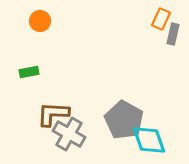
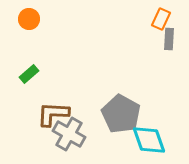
orange circle: moved 11 px left, 2 px up
gray rectangle: moved 4 px left, 5 px down; rotated 10 degrees counterclockwise
green rectangle: moved 2 px down; rotated 30 degrees counterclockwise
gray pentagon: moved 3 px left, 6 px up
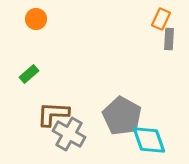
orange circle: moved 7 px right
gray pentagon: moved 1 px right, 2 px down
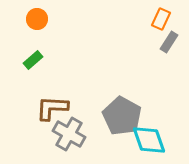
orange circle: moved 1 px right
gray rectangle: moved 3 px down; rotated 30 degrees clockwise
green rectangle: moved 4 px right, 14 px up
brown L-shape: moved 1 px left, 6 px up
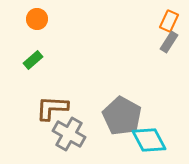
orange rectangle: moved 8 px right, 2 px down
cyan diamond: rotated 9 degrees counterclockwise
